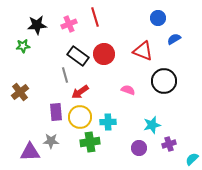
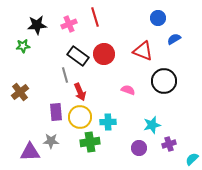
red arrow: rotated 78 degrees counterclockwise
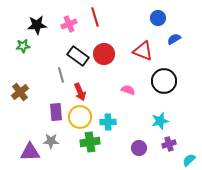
gray line: moved 4 px left
cyan star: moved 8 px right, 4 px up
cyan semicircle: moved 3 px left, 1 px down
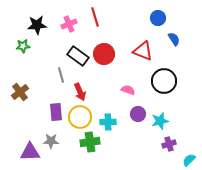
blue semicircle: rotated 88 degrees clockwise
purple circle: moved 1 px left, 34 px up
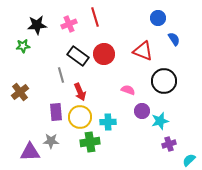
purple circle: moved 4 px right, 3 px up
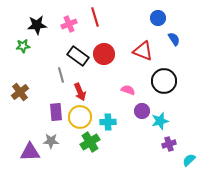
green cross: rotated 24 degrees counterclockwise
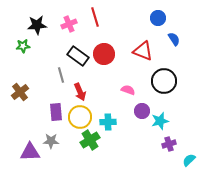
green cross: moved 2 px up
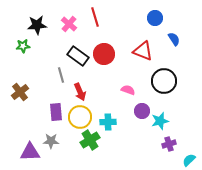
blue circle: moved 3 px left
pink cross: rotated 28 degrees counterclockwise
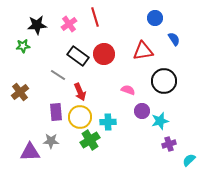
pink cross: rotated 14 degrees clockwise
red triangle: rotated 30 degrees counterclockwise
gray line: moved 3 px left; rotated 42 degrees counterclockwise
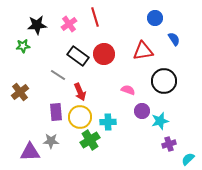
cyan semicircle: moved 1 px left, 1 px up
